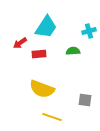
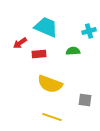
cyan trapezoid: rotated 100 degrees counterclockwise
yellow semicircle: moved 8 px right, 5 px up
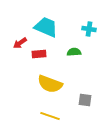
cyan cross: moved 2 px up; rotated 24 degrees clockwise
green semicircle: moved 1 px right, 1 px down
yellow line: moved 2 px left, 1 px up
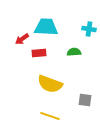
cyan trapezoid: rotated 20 degrees counterclockwise
red arrow: moved 2 px right, 4 px up
red rectangle: moved 1 px up
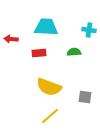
cyan cross: moved 1 px down
red arrow: moved 11 px left; rotated 40 degrees clockwise
yellow semicircle: moved 1 px left, 3 px down
gray square: moved 3 px up
yellow line: rotated 60 degrees counterclockwise
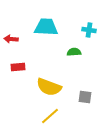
red rectangle: moved 21 px left, 14 px down
